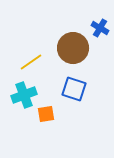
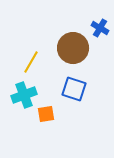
yellow line: rotated 25 degrees counterclockwise
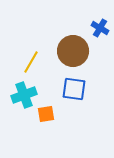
brown circle: moved 3 px down
blue square: rotated 10 degrees counterclockwise
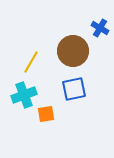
blue square: rotated 20 degrees counterclockwise
